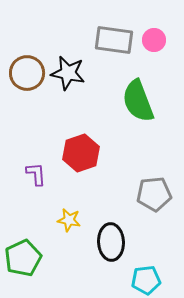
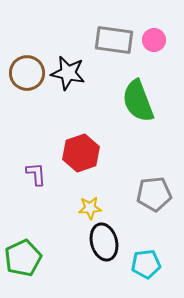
yellow star: moved 21 px right, 12 px up; rotated 15 degrees counterclockwise
black ellipse: moved 7 px left; rotated 12 degrees counterclockwise
cyan pentagon: moved 16 px up
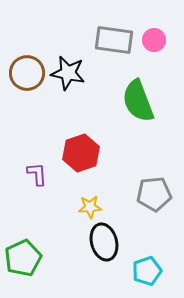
purple L-shape: moved 1 px right
yellow star: moved 1 px up
cyan pentagon: moved 1 px right, 7 px down; rotated 12 degrees counterclockwise
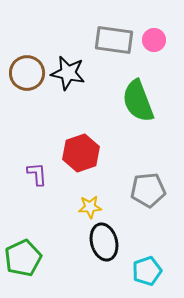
gray pentagon: moved 6 px left, 4 px up
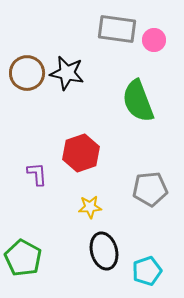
gray rectangle: moved 3 px right, 11 px up
black star: moved 1 px left
gray pentagon: moved 2 px right, 1 px up
black ellipse: moved 9 px down
green pentagon: rotated 18 degrees counterclockwise
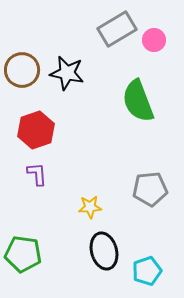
gray rectangle: rotated 39 degrees counterclockwise
brown circle: moved 5 px left, 3 px up
red hexagon: moved 45 px left, 23 px up
green pentagon: moved 4 px up; rotated 21 degrees counterclockwise
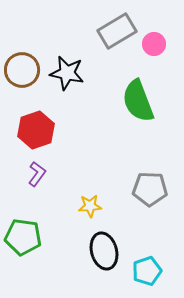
gray rectangle: moved 2 px down
pink circle: moved 4 px down
purple L-shape: rotated 40 degrees clockwise
gray pentagon: rotated 8 degrees clockwise
yellow star: moved 1 px up
green pentagon: moved 17 px up
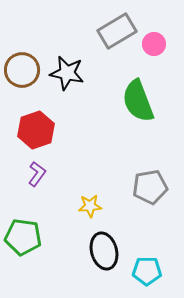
gray pentagon: moved 2 px up; rotated 12 degrees counterclockwise
cyan pentagon: rotated 20 degrees clockwise
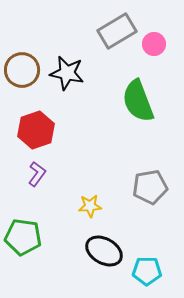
black ellipse: rotated 45 degrees counterclockwise
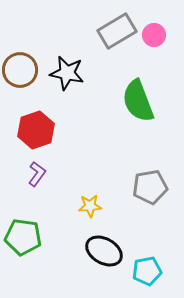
pink circle: moved 9 px up
brown circle: moved 2 px left
cyan pentagon: rotated 12 degrees counterclockwise
